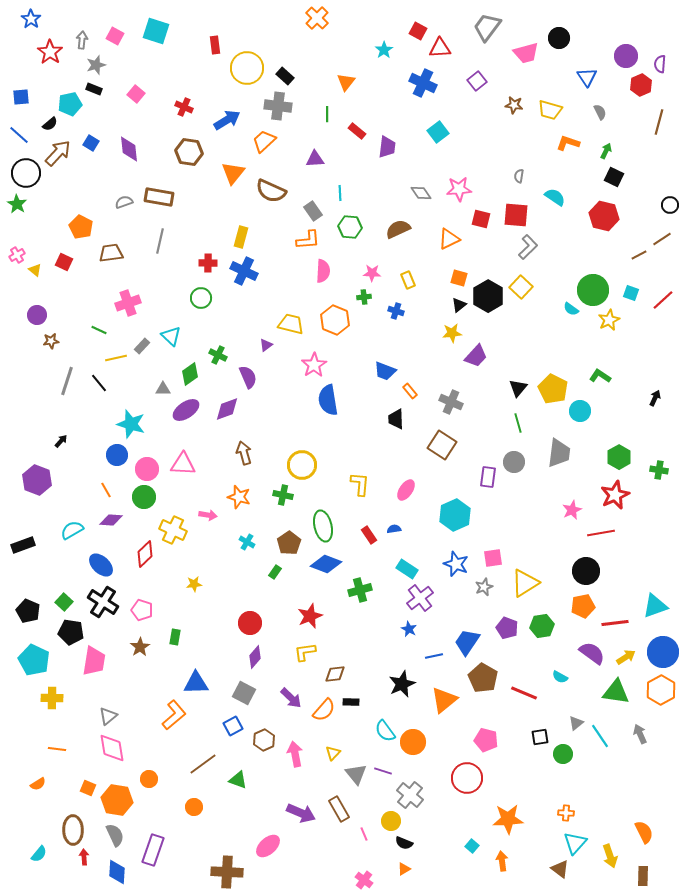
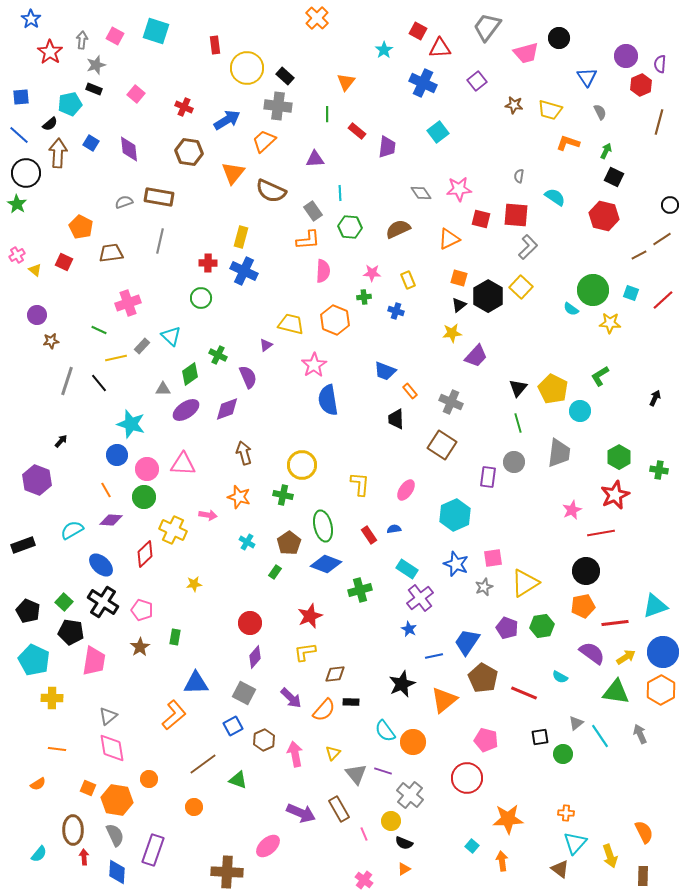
brown arrow at (58, 153): rotated 40 degrees counterclockwise
yellow star at (609, 320): moved 1 px right, 3 px down; rotated 30 degrees clockwise
green L-shape at (600, 376): rotated 65 degrees counterclockwise
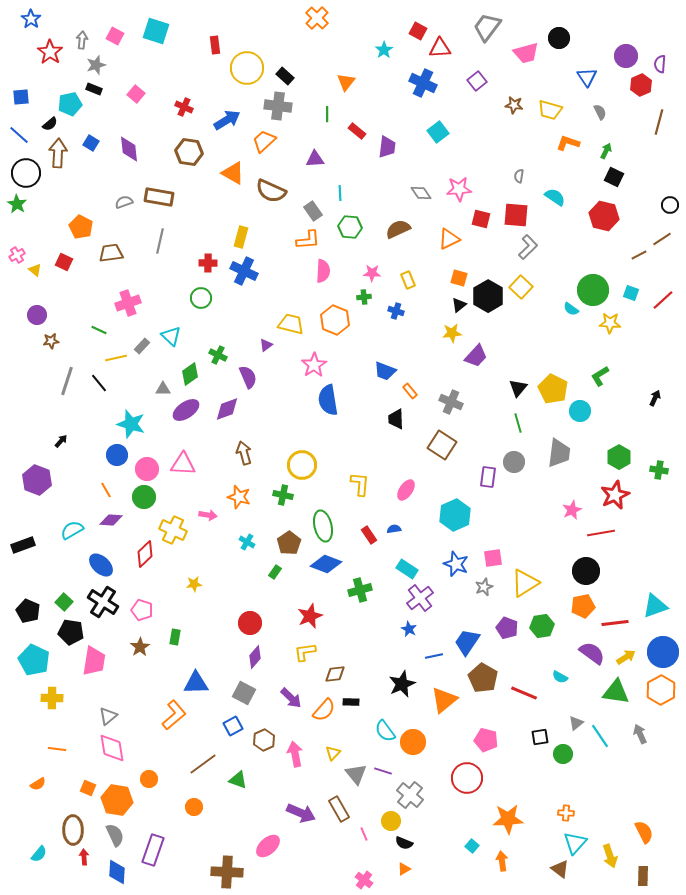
orange triangle at (233, 173): rotated 40 degrees counterclockwise
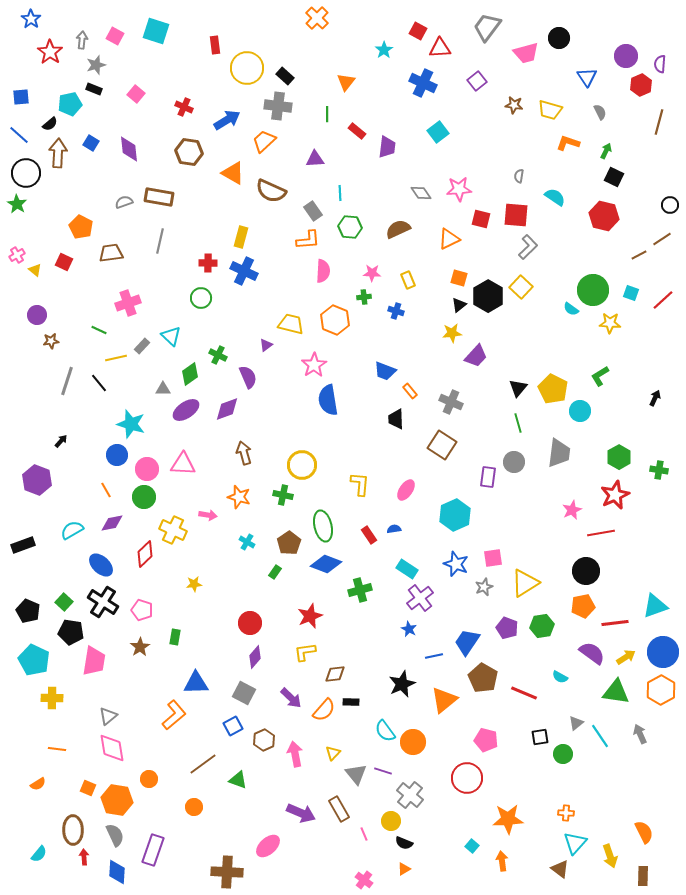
purple diamond at (111, 520): moved 1 px right, 3 px down; rotated 15 degrees counterclockwise
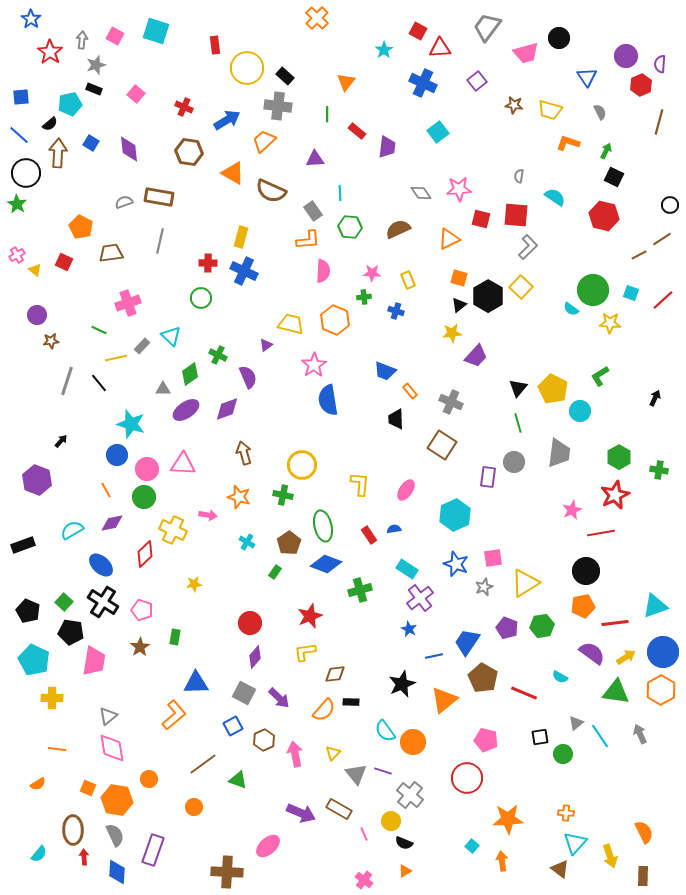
purple arrow at (291, 698): moved 12 px left
brown rectangle at (339, 809): rotated 30 degrees counterclockwise
orange triangle at (404, 869): moved 1 px right, 2 px down
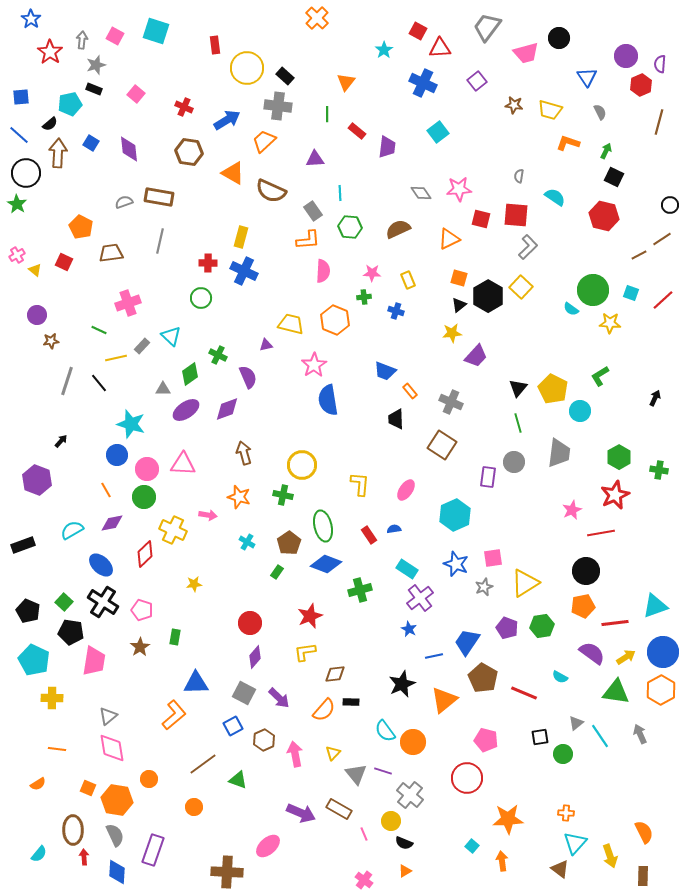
purple triangle at (266, 345): rotated 24 degrees clockwise
green rectangle at (275, 572): moved 2 px right
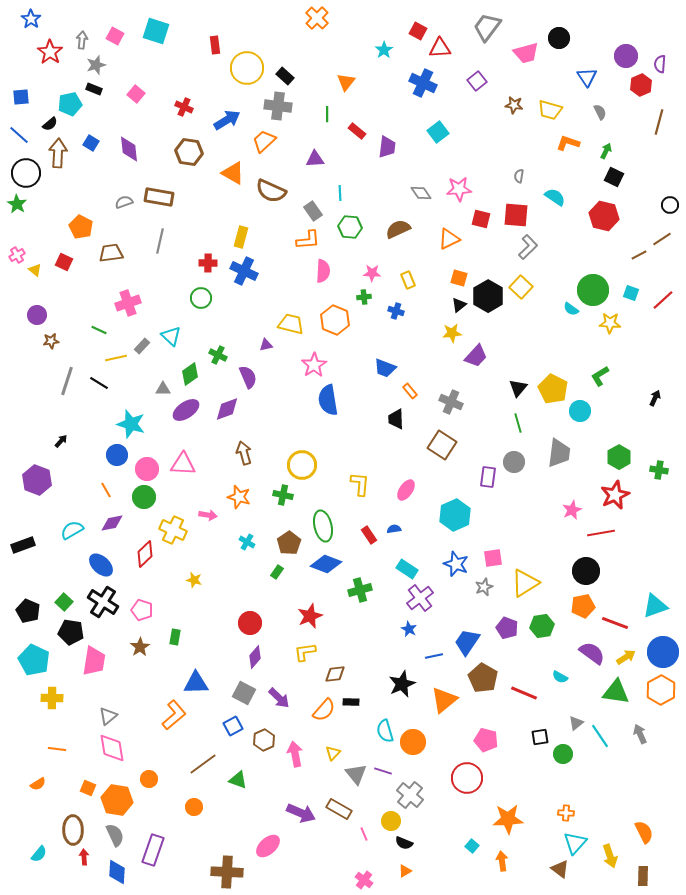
blue trapezoid at (385, 371): moved 3 px up
black line at (99, 383): rotated 18 degrees counterclockwise
yellow star at (194, 584): moved 4 px up; rotated 21 degrees clockwise
red line at (615, 623): rotated 28 degrees clockwise
cyan semicircle at (385, 731): rotated 20 degrees clockwise
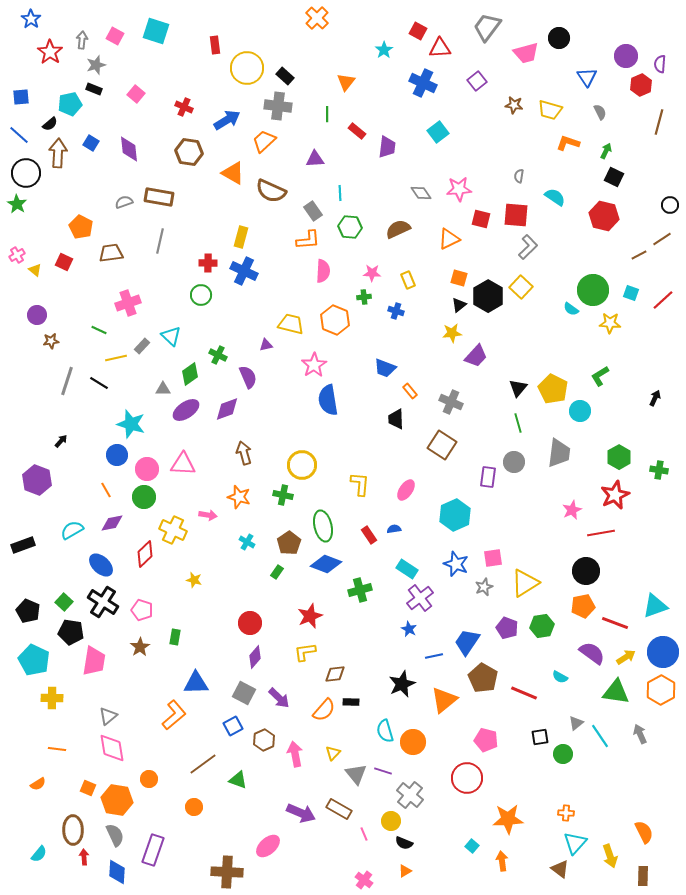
green circle at (201, 298): moved 3 px up
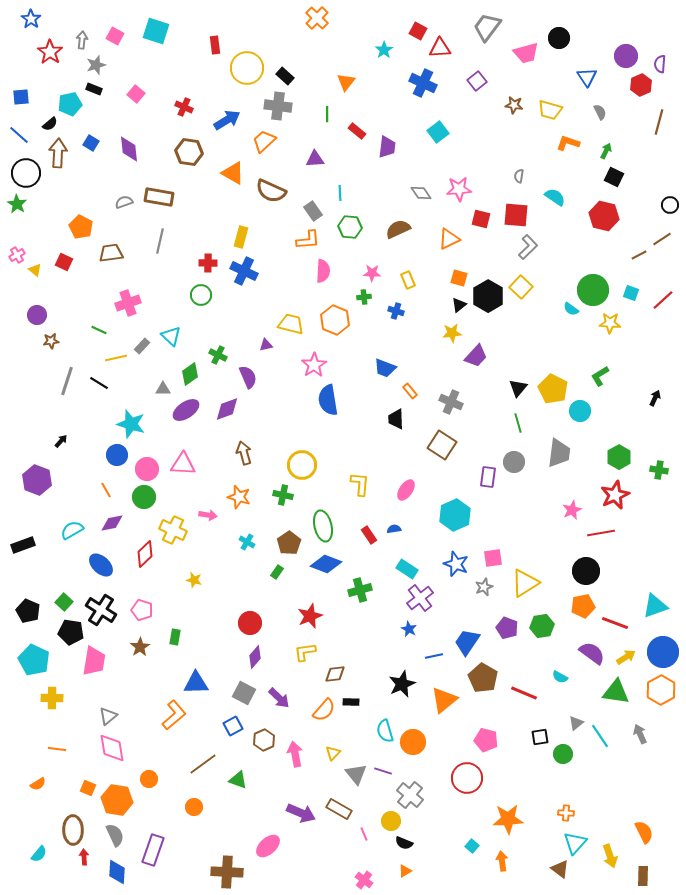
black cross at (103, 602): moved 2 px left, 8 px down
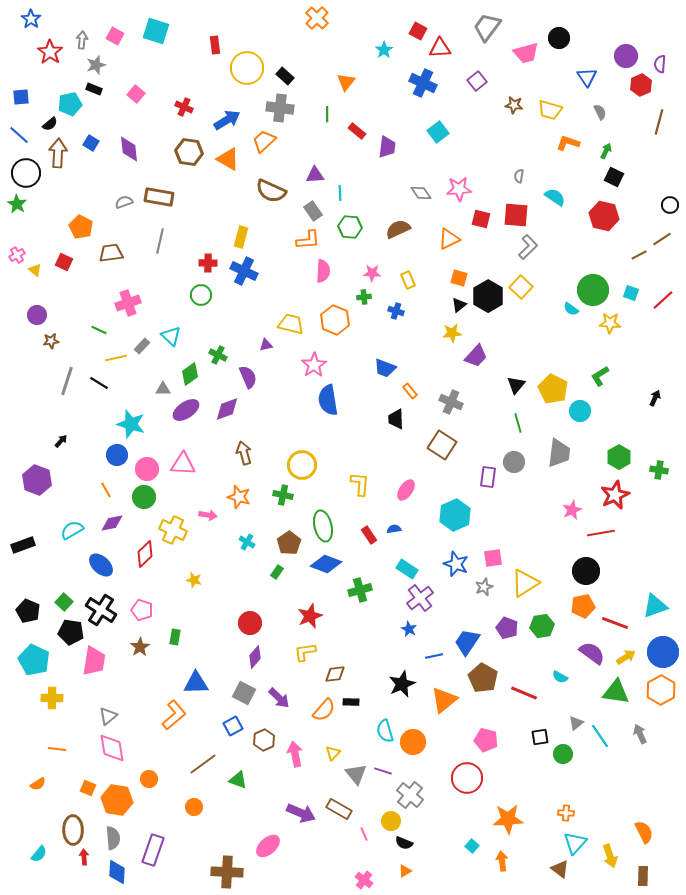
gray cross at (278, 106): moved 2 px right, 2 px down
purple triangle at (315, 159): moved 16 px down
orange triangle at (233, 173): moved 5 px left, 14 px up
black triangle at (518, 388): moved 2 px left, 3 px up
gray semicircle at (115, 835): moved 2 px left, 3 px down; rotated 20 degrees clockwise
